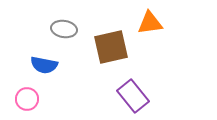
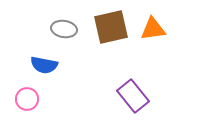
orange triangle: moved 3 px right, 6 px down
brown square: moved 20 px up
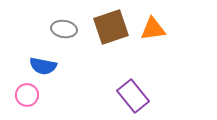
brown square: rotated 6 degrees counterclockwise
blue semicircle: moved 1 px left, 1 px down
pink circle: moved 4 px up
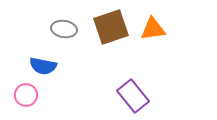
pink circle: moved 1 px left
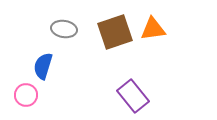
brown square: moved 4 px right, 5 px down
blue semicircle: rotated 96 degrees clockwise
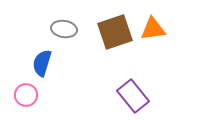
blue semicircle: moved 1 px left, 3 px up
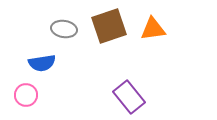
brown square: moved 6 px left, 6 px up
blue semicircle: rotated 116 degrees counterclockwise
purple rectangle: moved 4 px left, 1 px down
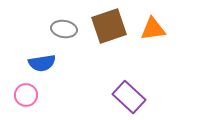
purple rectangle: rotated 8 degrees counterclockwise
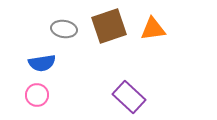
pink circle: moved 11 px right
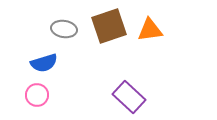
orange triangle: moved 3 px left, 1 px down
blue semicircle: moved 2 px right; rotated 8 degrees counterclockwise
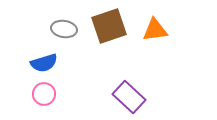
orange triangle: moved 5 px right
pink circle: moved 7 px right, 1 px up
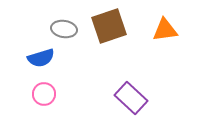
orange triangle: moved 10 px right
blue semicircle: moved 3 px left, 5 px up
purple rectangle: moved 2 px right, 1 px down
